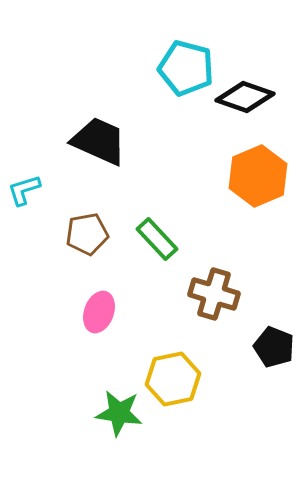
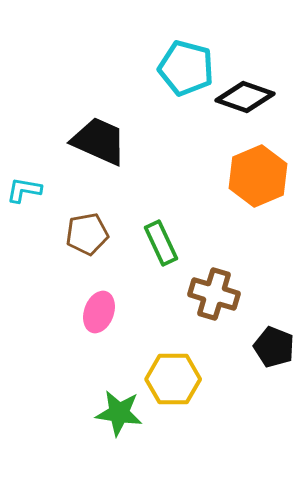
cyan L-shape: rotated 27 degrees clockwise
green rectangle: moved 4 px right, 4 px down; rotated 18 degrees clockwise
yellow hexagon: rotated 12 degrees clockwise
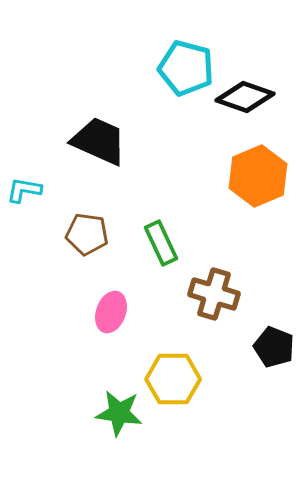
brown pentagon: rotated 18 degrees clockwise
pink ellipse: moved 12 px right
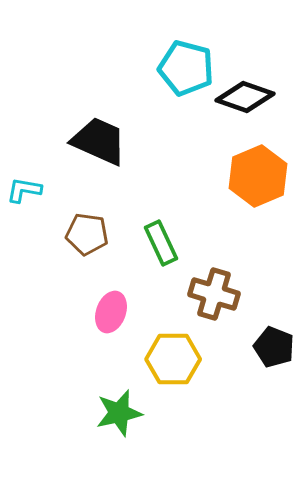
yellow hexagon: moved 20 px up
green star: rotated 21 degrees counterclockwise
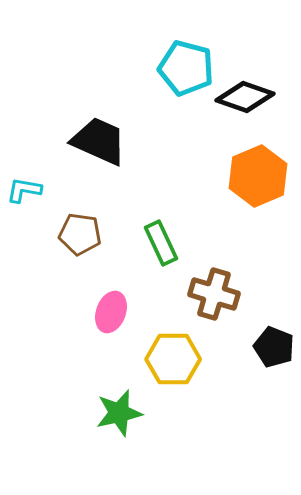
brown pentagon: moved 7 px left
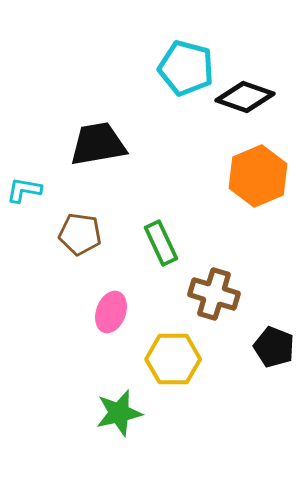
black trapezoid: moved 1 px left, 3 px down; rotated 34 degrees counterclockwise
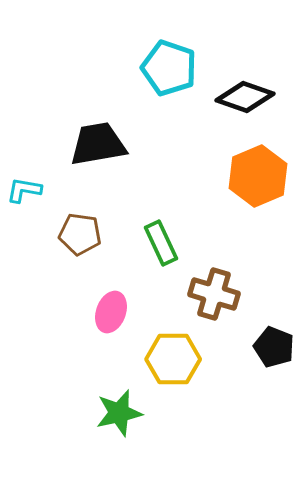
cyan pentagon: moved 17 px left; rotated 4 degrees clockwise
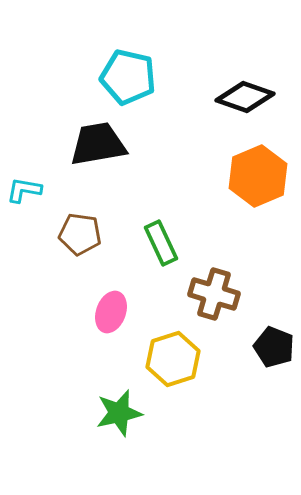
cyan pentagon: moved 41 px left, 9 px down; rotated 6 degrees counterclockwise
yellow hexagon: rotated 18 degrees counterclockwise
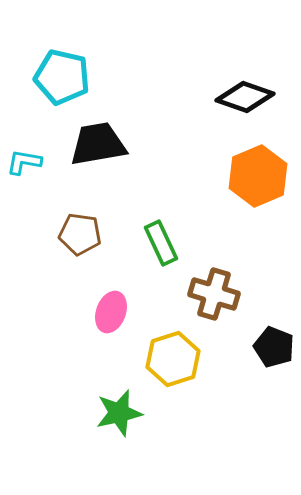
cyan pentagon: moved 66 px left
cyan L-shape: moved 28 px up
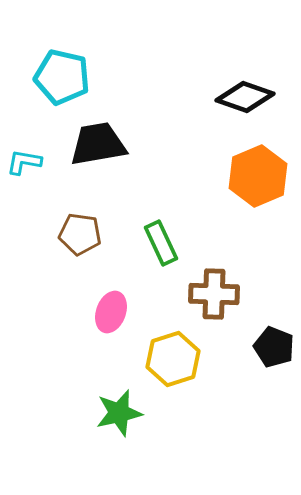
brown cross: rotated 15 degrees counterclockwise
